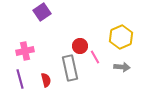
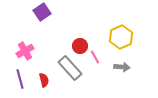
pink cross: rotated 18 degrees counterclockwise
gray rectangle: rotated 30 degrees counterclockwise
red semicircle: moved 2 px left
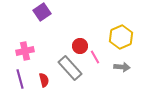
pink cross: rotated 18 degrees clockwise
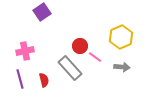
pink line: rotated 24 degrees counterclockwise
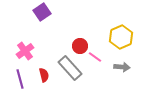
pink cross: rotated 24 degrees counterclockwise
red semicircle: moved 5 px up
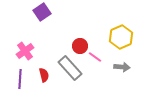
purple line: rotated 18 degrees clockwise
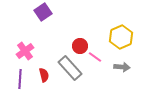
purple square: moved 1 px right
